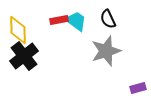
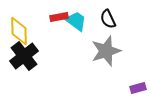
red rectangle: moved 3 px up
yellow diamond: moved 1 px right, 1 px down
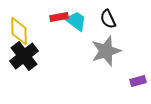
purple rectangle: moved 7 px up
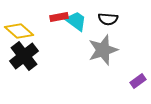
black semicircle: rotated 60 degrees counterclockwise
yellow diamond: rotated 48 degrees counterclockwise
gray star: moved 3 px left, 1 px up
purple rectangle: rotated 21 degrees counterclockwise
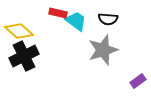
red rectangle: moved 1 px left, 4 px up; rotated 24 degrees clockwise
black cross: rotated 12 degrees clockwise
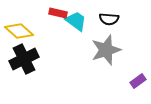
black semicircle: moved 1 px right
gray star: moved 3 px right
black cross: moved 3 px down
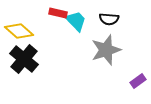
cyan trapezoid: rotated 10 degrees clockwise
black cross: rotated 24 degrees counterclockwise
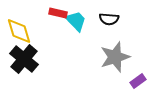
yellow diamond: rotated 32 degrees clockwise
gray star: moved 9 px right, 7 px down
